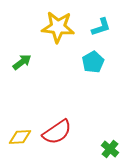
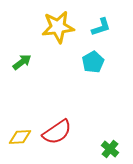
yellow star: rotated 12 degrees counterclockwise
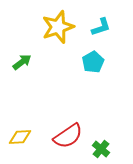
yellow star: rotated 12 degrees counterclockwise
red semicircle: moved 11 px right, 4 px down
green cross: moved 9 px left
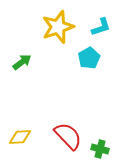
cyan pentagon: moved 4 px left, 4 px up
red semicircle: rotated 100 degrees counterclockwise
green cross: moved 1 px left; rotated 24 degrees counterclockwise
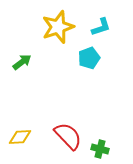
cyan pentagon: rotated 10 degrees clockwise
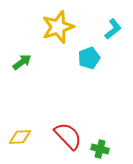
cyan L-shape: moved 12 px right, 2 px down; rotated 20 degrees counterclockwise
